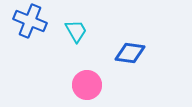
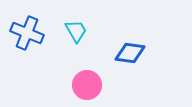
blue cross: moved 3 px left, 12 px down
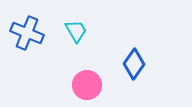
blue diamond: moved 4 px right, 11 px down; rotated 64 degrees counterclockwise
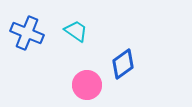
cyan trapezoid: rotated 25 degrees counterclockwise
blue diamond: moved 11 px left; rotated 20 degrees clockwise
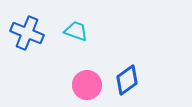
cyan trapezoid: rotated 15 degrees counterclockwise
blue diamond: moved 4 px right, 16 px down
